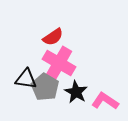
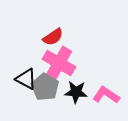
black triangle: rotated 20 degrees clockwise
black star: rotated 25 degrees counterclockwise
pink L-shape: moved 1 px right, 6 px up
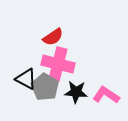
pink cross: moved 1 px left, 1 px down; rotated 16 degrees counterclockwise
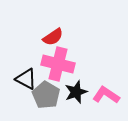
gray pentagon: moved 1 px right, 8 px down
black star: rotated 25 degrees counterclockwise
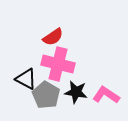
black star: rotated 30 degrees clockwise
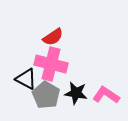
pink cross: moved 7 px left
black star: moved 1 px down
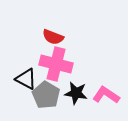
red semicircle: rotated 55 degrees clockwise
pink cross: moved 5 px right
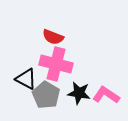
black star: moved 3 px right
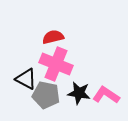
red semicircle: rotated 145 degrees clockwise
pink cross: rotated 8 degrees clockwise
gray pentagon: rotated 20 degrees counterclockwise
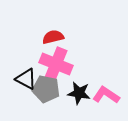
gray pentagon: moved 6 px up
